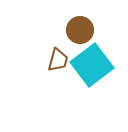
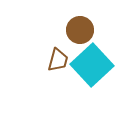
cyan square: rotated 6 degrees counterclockwise
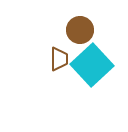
brown trapezoid: moved 1 px right, 1 px up; rotated 15 degrees counterclockwise
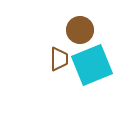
cyan square: rotated 21 degrees clockwise
